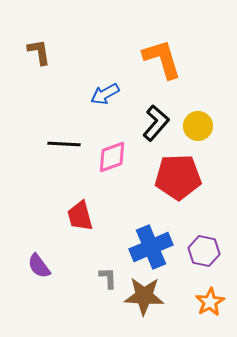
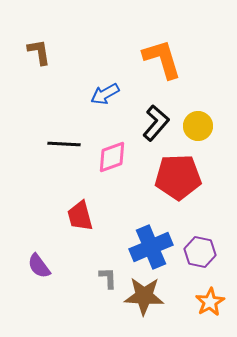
purple hexagon: moved 4 px left, 1 px down
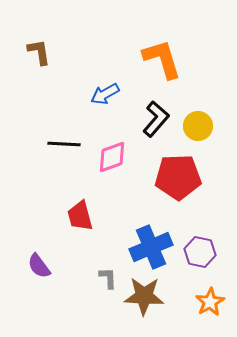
black L-shape: moved 4 px up
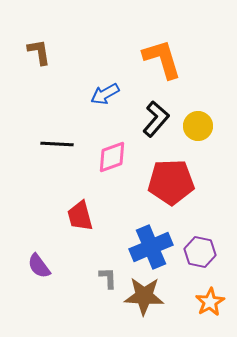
black line: moved 7 px left
red pentagon: moved 7 px left, 5 px down
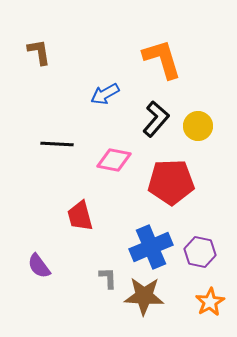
pink diamond: moved 2 px right, 3 px down; rotated 32 degrees clockwise
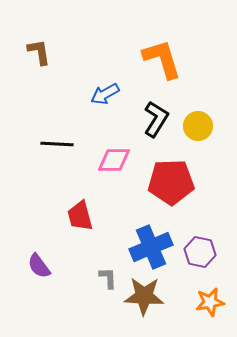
black L-shape: rotated 9 degrees counterclockwise
pink diamond: rotated 12 degrees counterclockwise
orange star: rotated 20 degrees clockwise
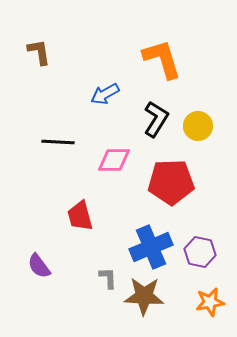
black line: moved 1 px right, 2 px up
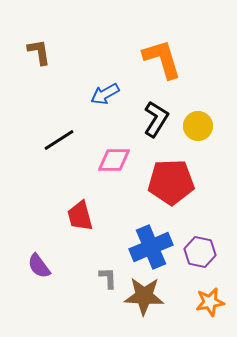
black line: moved 1 px right, 2 px up; rotated 36 degrees counterclockwise
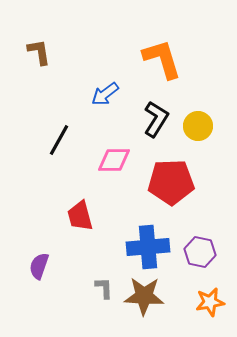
blue arrow: rotated 8 degrees counterclockwise
black line: rotated 28 degrees counterclockwise
blue cross: moved 3 px left; rotated 18 degrees clockwise
purple semicircle: rotated 56 degrees clockwise
gray L-shape: moved 4 px left, 10 px down
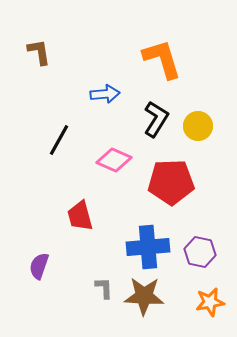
blue arrow: rotated 148 degrees counterclockwise
pink diamond: rotated 24 degrees clockwise
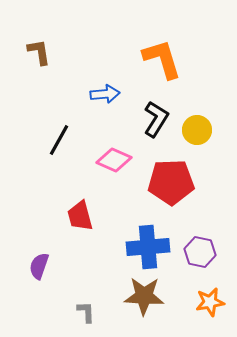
yellow circle: moved 1 px left, 4 px down
gray L-shape: moved 18 px left, 24 px down
